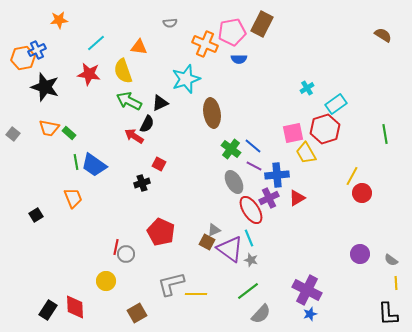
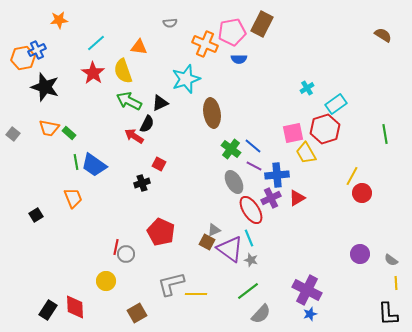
red star at (89, 74): moved 4 px right, 1 px up; rotated 25 degrees clockwise
purple cross at (269, 198): moved 2 px right
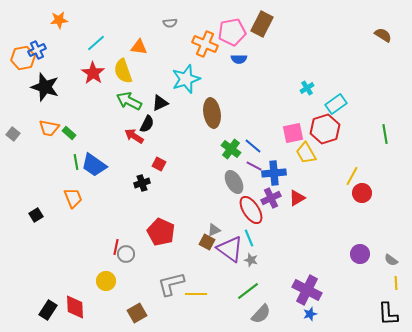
blue cross at (277, 175): moved 3 px left, 2 px up
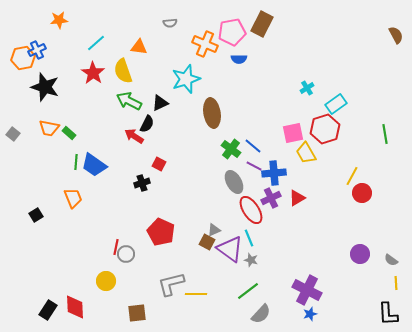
brown semicircle at (383, 35): moved 13 px right; rotated 30 degrees clockwise
green line at (76, 162): rotated 14 degrees clockwise
brown square at (137, 313): rotated 24 degrees clockwise
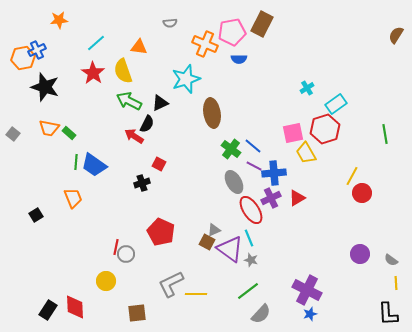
brown semicircle at (396, 35): rotated 120 degrees counterclockwise
gray L-shape at (171, 284): rotated 12 degrees counterclockwise
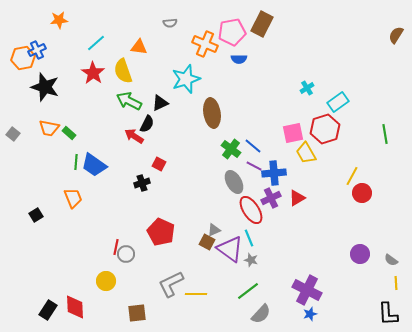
cyan rectangle at (336, 104): moved 2 px right, 2 px up
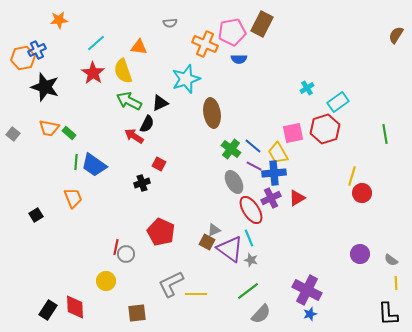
yellow trapezoid at (306, 153): moved 28 px left
yellow line at (352, 176): rotated 12 degrees counterclockwise
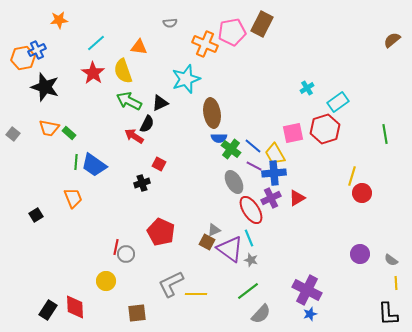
brown semicircle at (396, 35): moved 4 px left, 5 px down; rotated 18 degrees clockwise
blue semicircle at (239, 59): moved 20 px left, 79 px down
yellow trapezoid at (278, 153): moved 3 px left, 1 px down
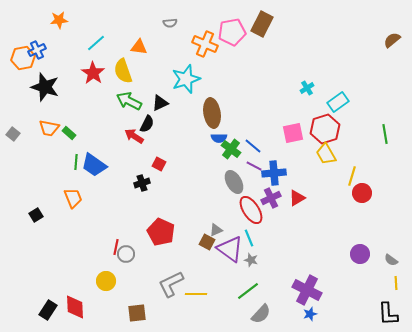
yellow trapezoid at (275, 154): moved 51 px right
gray triangle at (214, 230): moved 2 px right
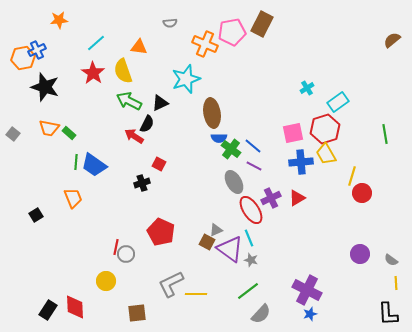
blue cross at (274, 173): moved 27 px right, 11 px up
